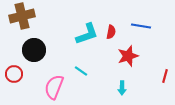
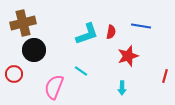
brown cross: moved 1 px right, 7 px down
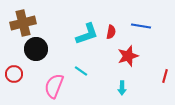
black circle: moved 2 px right, 1 px up
pink semicircle: moved 1 px up
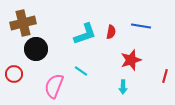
cyan L-shape: moved 2 px left
red star: moved 3 px right, 4 px down
cyan arrow: moved 1 px right, 1 px up
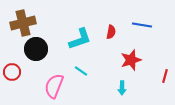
blue line: moved 1 px right, 1 px up
cyan L-shape: moved 5 px left, 5 px down
red circle: moved 2 px left, 2 px up
cyan arrow: moved 1 px left, 1 px down
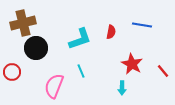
black circle: moved 1 px up
red star: moved 1 px right, 4 px down; rotated 25 degrees counterclockwise
cyan line: rotated 32 degrees clockwise
red line: moved 2 px left, 5 px up; rotated 56 degrees counterclockwise
